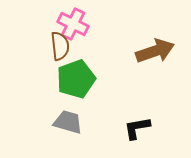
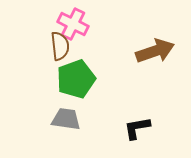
gray trapezoid: moved 2 px left, 3 px up; rotated 8 degrees counterclockwise
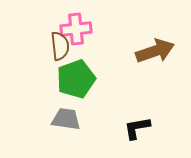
pink cross: moved 3 px right, 5 px down; rotated 32 degrees counterclockwise
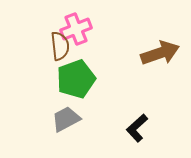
pink cross: rotated 16 degrees counterclockwise
brown arrow: moved 5 px right, 2 px down
gray trapezoid: rotated 36 degrees counterclockwise
black L-shape: rotated 32 degrees counterclockwise
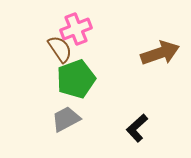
brown semicircle: moved 3 px down; rotated 28 degrees counterclockwise
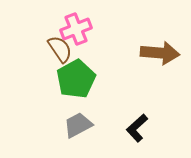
brown arrow: rotated 24 degrees clockwise
green pentagon: rotated 9 degrees counterclockwise
gray trapezoid: moved 12 px right, 6 px down
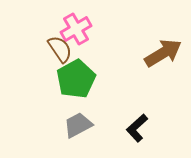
pink cross: rotated 8 degrees counterclockwise
brown arrow: moved 3 px right; rotated 36 degrees counterclockwise
